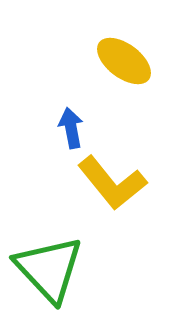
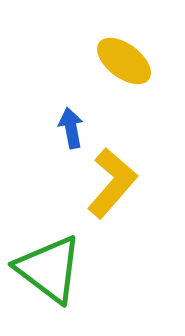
yellow L-shape: rotated 100 degrees counterclockwise
green triangle: rotated 10 degrees counterclockwise
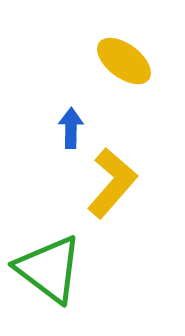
blue arrow: rotated 12 degrees clockwise
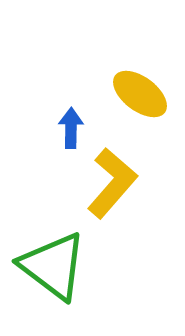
yellow ellipse: moved 16 px right, 33 px down
green triangle: moved 4 px right, 3 px up
